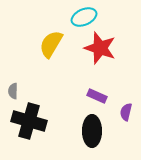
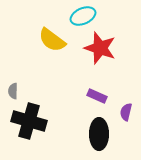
cyan ellipse: moved 1 px left, 1 px up
yellow semicircle: moved 1 px right, 4 px up; rotated 84 degrees counterclockwise
black ellipse: moved 7 px right, 3 px down
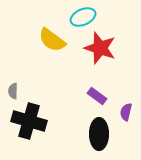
cyan ellipse: moved 1 px down
purple rectangle: rotated 12 degrees clockwise
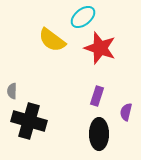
cyan ellipse: rotated 15 degrees counterclockwise
gray semicircle: moved 1 px left
purple rectangle: rotated 72 degrees clockwise
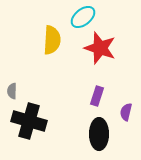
yellow semicircle: rotated 124 degrees counterclockwise
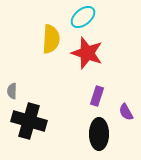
yellow semicircle: moved 1 px left, 1 px up
red star: moved 13 px left, 5 px down
purple semicircle: rotated 42 degrees counterclockwise
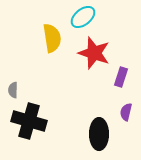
yellow semicircle: moved 1 px right, 1 px up; rotated 12 degrees counterclockwise
red star: moved 7 px right
gray semicircle: moved 1 px right, 1 px up
purple rectangle: moved 24 px right, 19 px up
purple semicircle: rotated 42 degrees clockwise
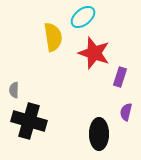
yellow semicircle: moved 1 px right, 1 px up
purple rectangle: moved 1 px left
gray semicircle: moved 1 px right
